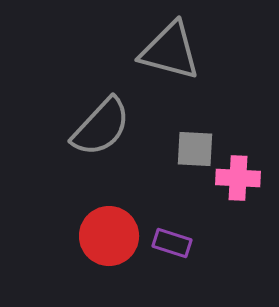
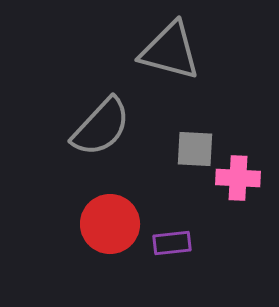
red circle: moved 1 px right, 12 px up
purple rectangle: rotated 24 degrees counterclockwise
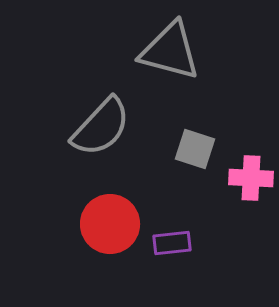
gray square: rotated 15 degrees clockwise
pink cross: moved 13 px right
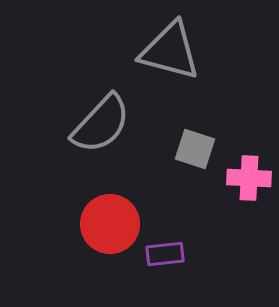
gray semicircle: moved 3 px up
pink cross: moved 2 px left
purple rectangle: moved 7 px left, 11 px down
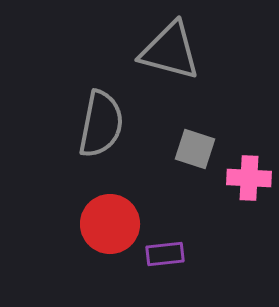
gray semicircle: rotated 32 degrees counterclockwise
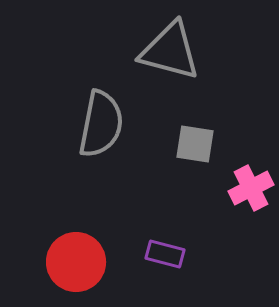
gray square: moved 5 px up; rotated 9 degrees counterclockwise
pink cross: moved 2 px right, 10 px down; rotated 30 degrees counterclockwise
red circle: moved 34 px left, 38 px down
purple rectangle: rotated 21 degrees clockwise
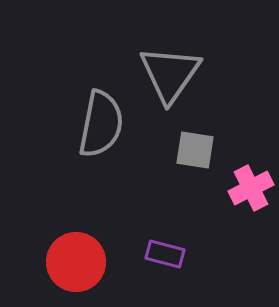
gray triangle: moved 23 px down; rotated 50 degrees clockwise
gray square: moved 6 px down
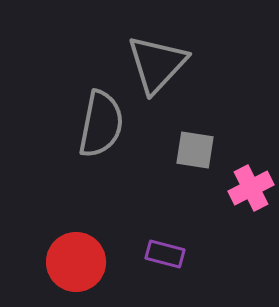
gray triangle: moved 13 px left, 10 px up; rotated 8 degrees clockwise
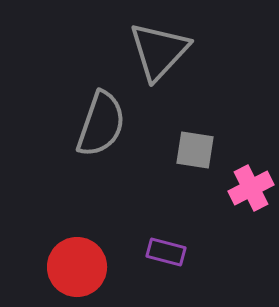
gray triangle: moved 2 px right, 13 px up
gray semicircle: rotated 8 degrees clockwise
purple rectangle: moved 1 px right, 2 px up
red circle: moved 1 px right, 5 px down
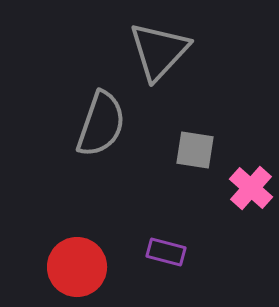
pink cross: rotated 21 degrees counterclockwise
